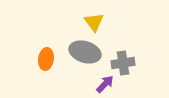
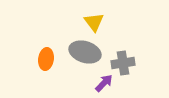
purple arrow: moved 1 px left, 1 px up
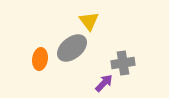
yellow triangle: moved 5 px left, 1 px up
gray ellipse: moved 13 px left, 4 px up; rotated 56 degrees counterclockwise
orange ellipse: moved 6 px left
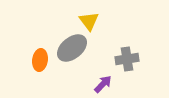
orange ellipse: moved 1 px down
gray cross: moved 4 px right, 4 px up
purple arrow: moved 1 px left, 1 px down
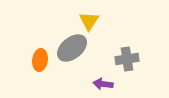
yellow triangle: rotated 10 degrees clockwise
purple arrow: rotated 126 degrees counterclockwise
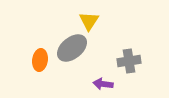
gray cross: moved 2 px right, 2 px down
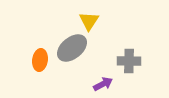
gray cross: rotated 10 degrees clockwise
purple arrow: rotated 144 degrees clockwise
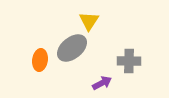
purple arrow: moved 1 px left, 1 px up
